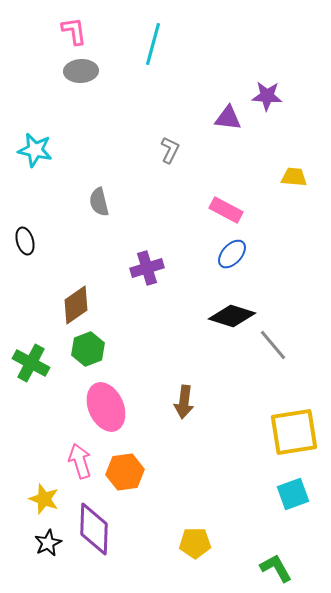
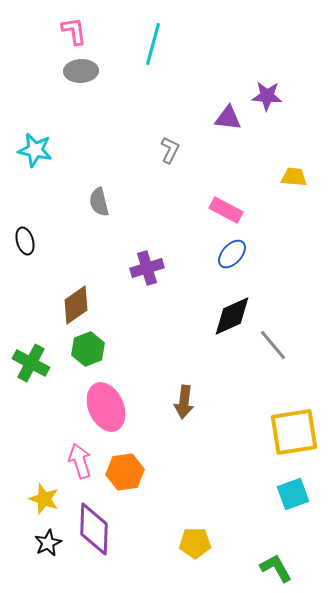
black diamond: rotated 42 degrees counterclockwise
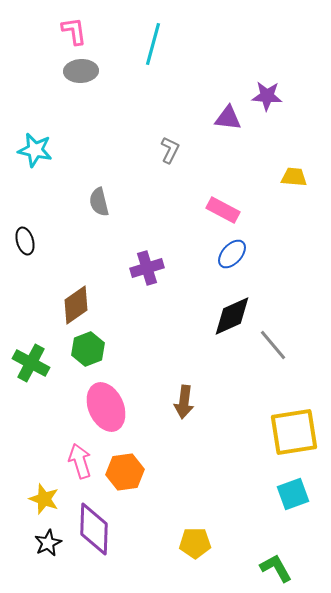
pink rectangle: moved 3 px left
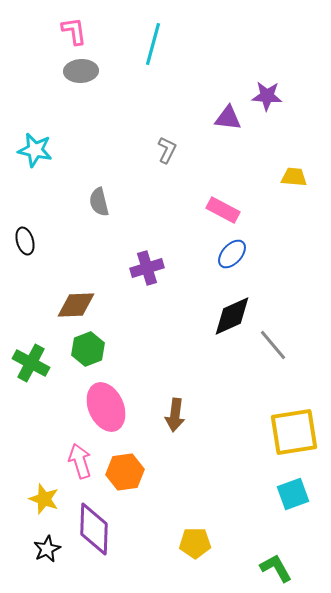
gray L-shape: moved 3 px left
brown diamond: rotated 33 degrees clockwise
brown arrow: moved 9 px left, 13 px down
black star: moved 1 px left, 6 px down
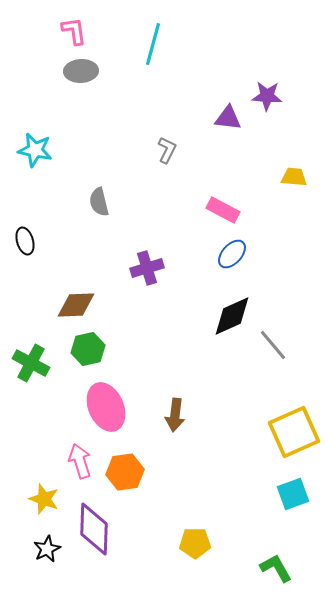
green hexagon: rotated 8 degrees clockwise
yellow square: rotated 15 degrees counterclockwise
